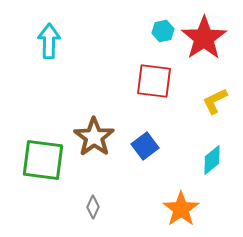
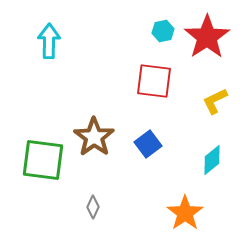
red star: moved 3 px right, 1 px up
blue square: moved 3 px right, 2 px up
orange star: moved 4 px right, 4 px down
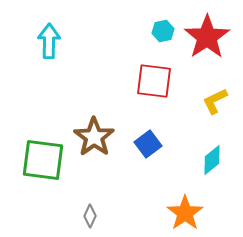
gray diamond: moved 3 px left, 9 px down
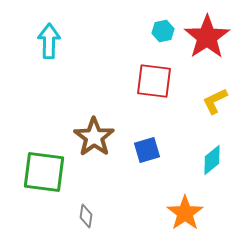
blue square: moved 1 px left, 6 px down; rotated 20 degrees clockwise
green square: moved 1 px right, 12 px down
gray diamond: moved 4 px left; rotated 15 degrees counterclockwise
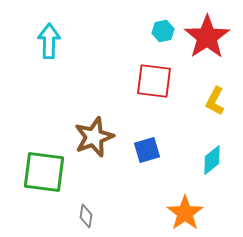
yellow L-shape: rotated 36 degrees counterclockwise
brown star: rotated 15 degrees clockwise
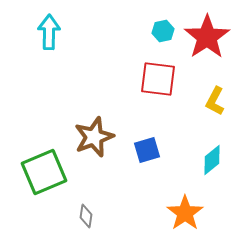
cyan arrow: moved 9 px up
red square: moved 4 px right, 2 px up
green square: rotated 30 degrees counterclockwise
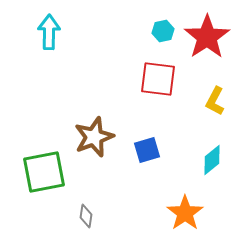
green square: rotated 12 degrees clockwise
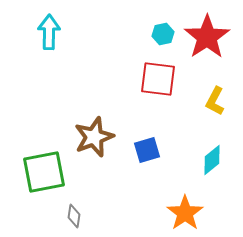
cyan hexagon: moved 3 px down
gray diamond: moved 12 px left
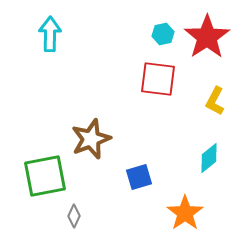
cyan arrow: moved 1 px right, 2 px down
brown star: moved 3 px left, 2 px down
blue square: moved 8 px left, 27 px down
cyan diamond: moved 3 px left, 2 px up
green square: moved 1 px right, 4 px down
gray diamond: rotated 15 degrees clockwise
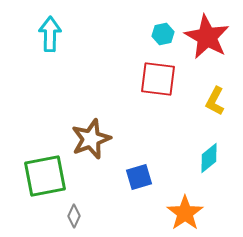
red star: rotated 9 degrees counterclockwise
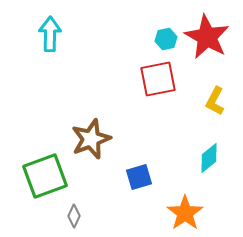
cyan hexagon: moved 3 px right, 5 px down
red square: rotated 18 degrees counterclockwise
green square: rotated 9 degrees counterclockwise
